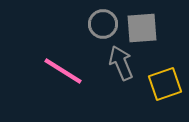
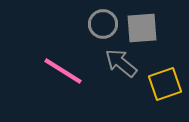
gray arrow: rotated 28 degrees counterclockwise
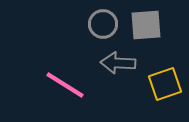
gray square: moved 4 px right, 3 px up
gray arrow: moved 3 px left; rotated 36 degrees counterclockwise
pink line: moved 2 px right, 14 px down
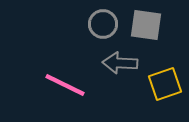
gray square: rotated 12 degrees clockwise
gray arrow: moved 2 px right
pink line: rotated 6 degrees counterclockwise
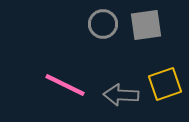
gray square: rotated 16 degrees counterclockwise
gray arrow: moved 1 px right, 32 px down
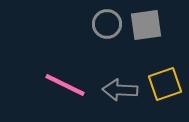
gray circle: moved 4 px right
gray arrow: moved 1 px left, 5 px up
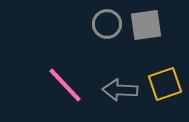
pink line: rotated 21 degrees clockwise
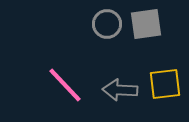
gray square: moved 1 px up
yellow square: rotated 12 degrees clockwise
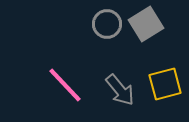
gray square: rotated 24 degrees counterclockwise
yellow square: rotated 8 degrees counterclockwise
gray arrow: rotated 132 degrees counterclockwise
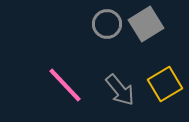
yellow square: rotated 16 degrees counterclockwise
